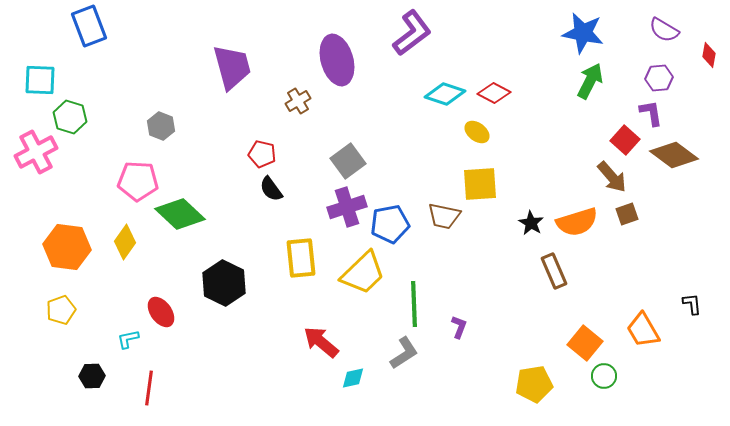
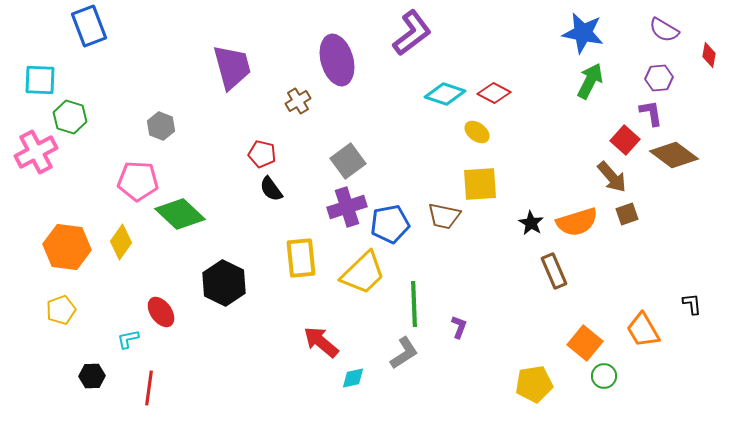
yellow diamond at (125, 242): moved 4 px left
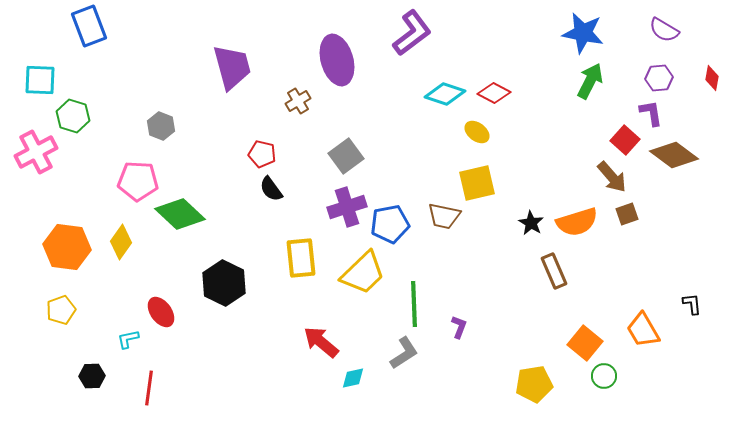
red diamond at (709, 55): moved 3 px right, 23 px down
green hexagon at (70, 117): moved 3 px right, 1 px up
gray square at (348, 161): moved 2 px left, 5 px up
yellow square at (480, 184): moved 3 px left, 1 px up; rotated 9 degrees counterclockwise
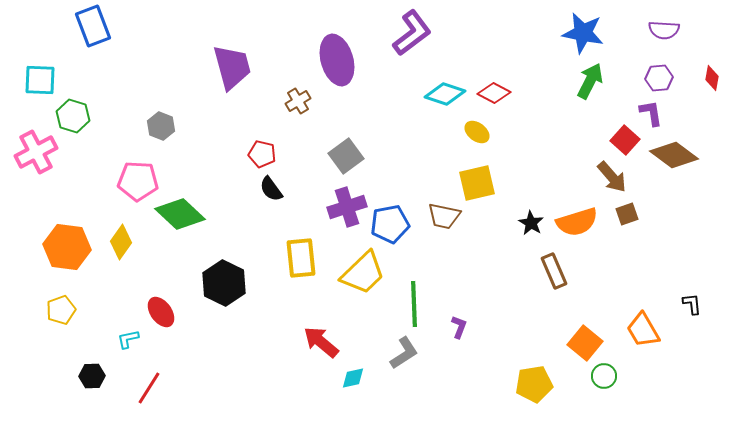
blue rectangle at (89, 26): moved 4 px right
purple semicircle at (664, 30): rotated 28 degrees counterclockwise
red line at (149, 388): rotated 24 degrees clockwise
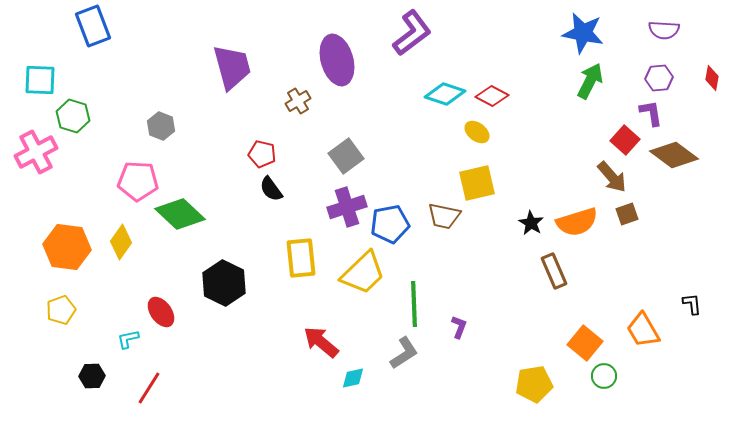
red diamond at (494, 93): moved 2 px left, 3 px down
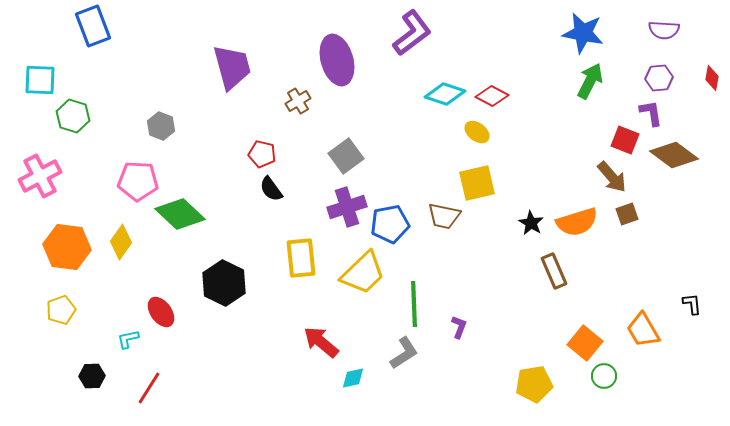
red square at (625, 140): rotated 20 degrees counterclockwise
pink cross at (36, 152): moved 4 px right, 24 px down
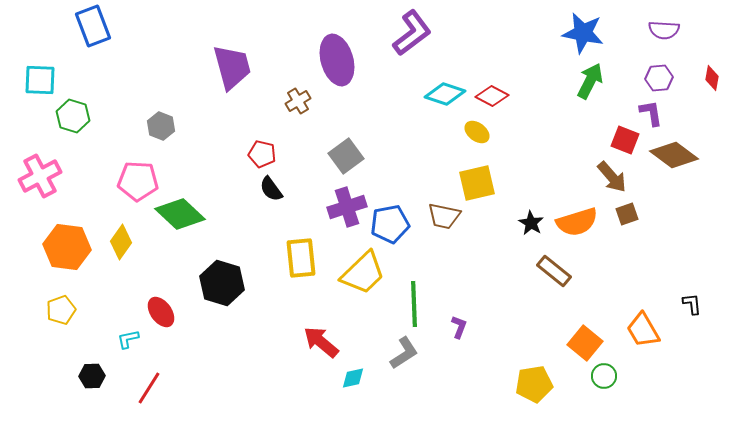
brown rectangle at (554, 271): rotated 28 degrees counterclockwise
black hexagon at (224, 283): moved 2 px left; rotated 9 degrees counterclockwise
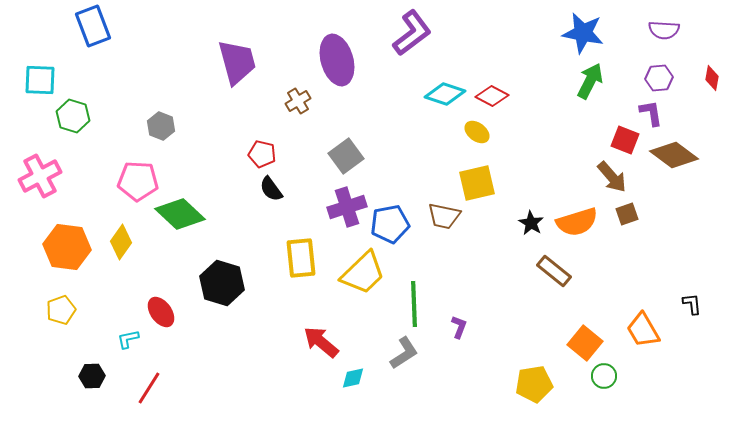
purple trapezoid at (232, 67): moved 5 px right, 5 px up
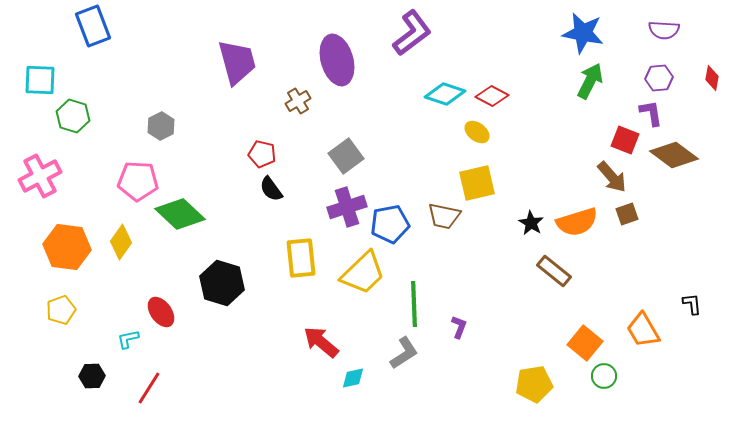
gray hexagon at (161, 126): rotated 12 degrees clockwise
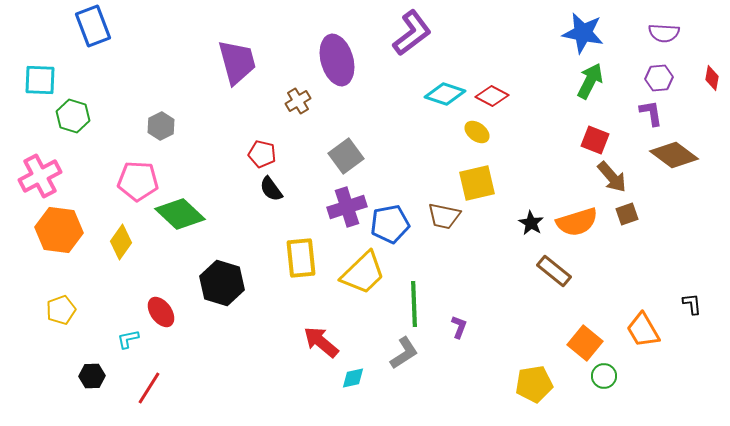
purple semicircle at (664, 30): moved 3 px down
red square at (625, 140): moved 30 px left
orange hexagon at (67, 247): moved 8 px left, 17 px up
